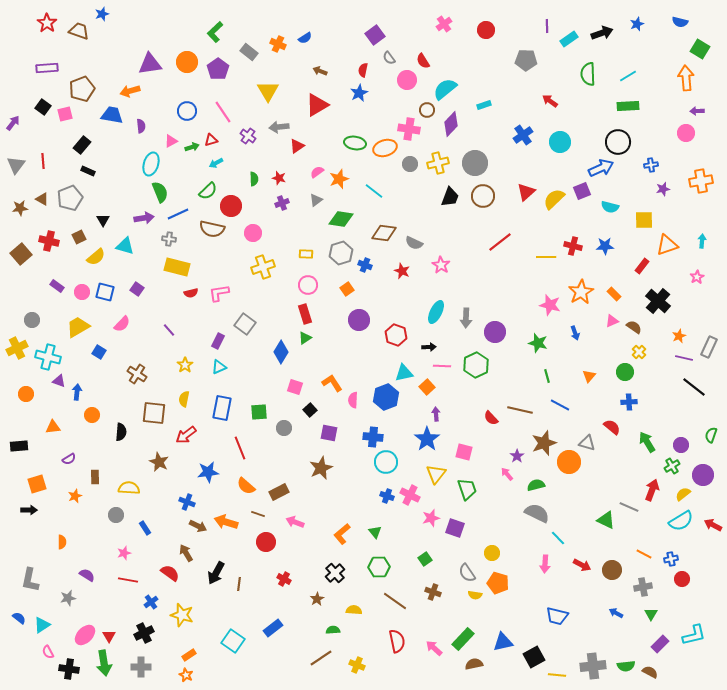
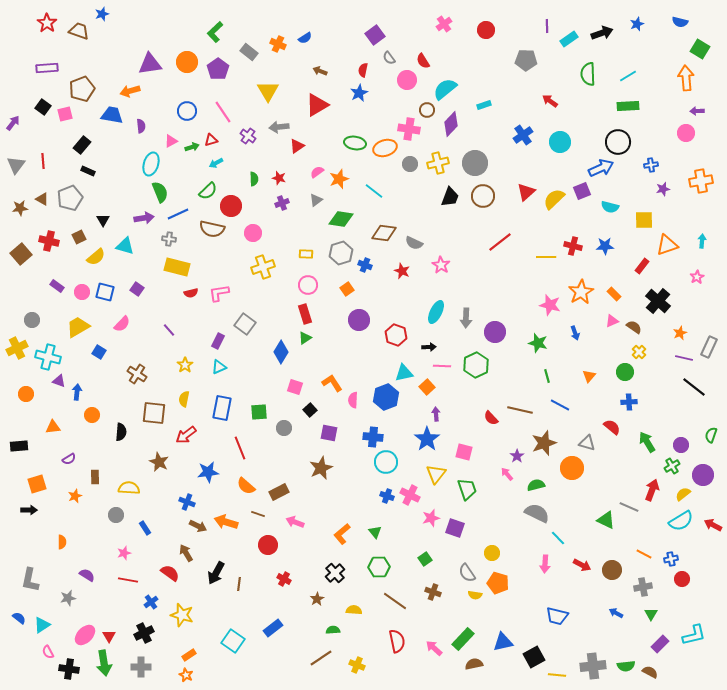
orange star at (679, 336): moved 1 px right, 3 px up
orange circle at (569, 462): moved 3 px right, 6 px down
red circle at (266, 542): moved 2 px right, 3 px down
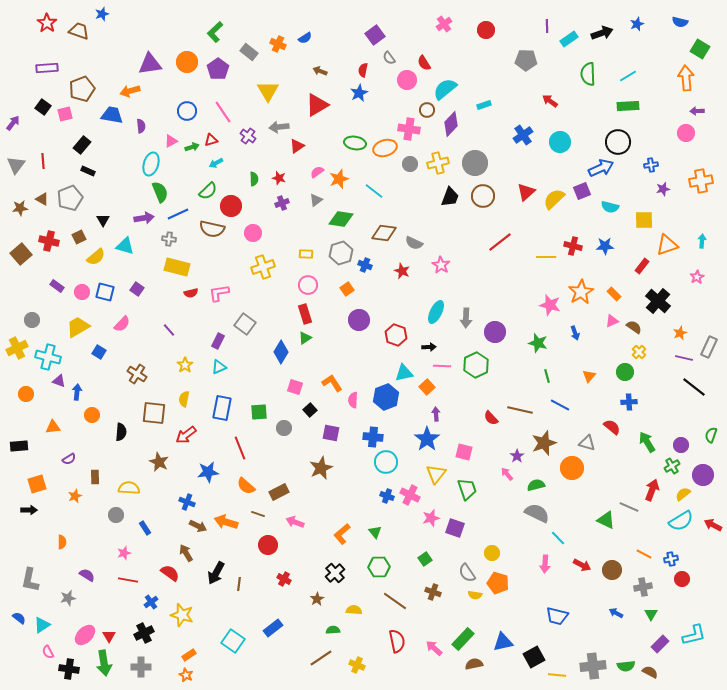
red semicircle at (423, 61): moved 1 px right, 2 px down
purple square at (329, 433): moved 2 px right
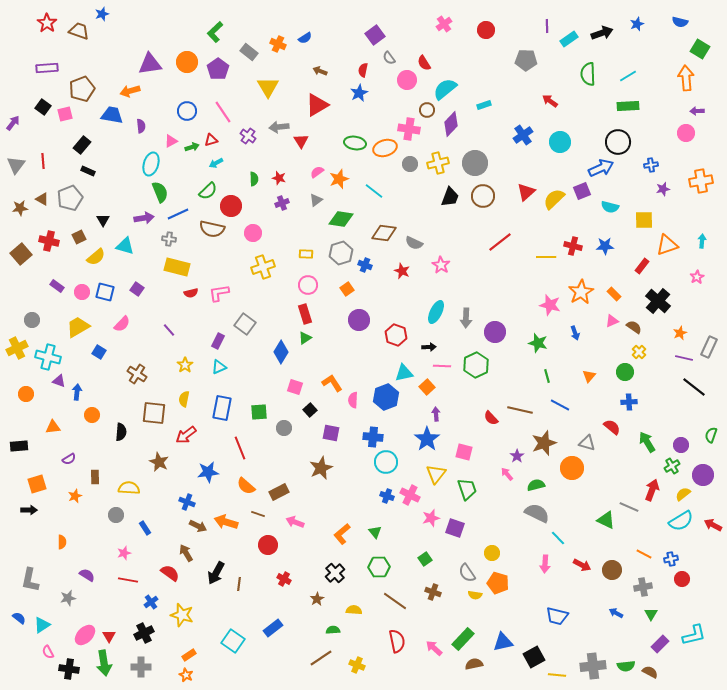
yellow triangle at (268, 91): moved 4 px up
red triangle at (297, 146): moved 4 px right, 5 px up; rotated 28 degrees counterclockwise
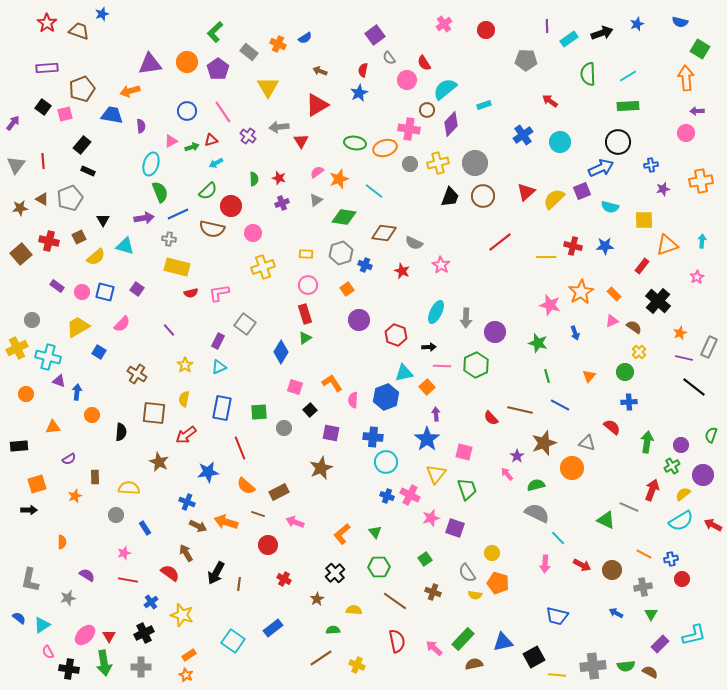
green diamond at (341, 219): moved 3 px right, 2 px up
green arrow at (647, 442): rotated 40 degrees clockwise
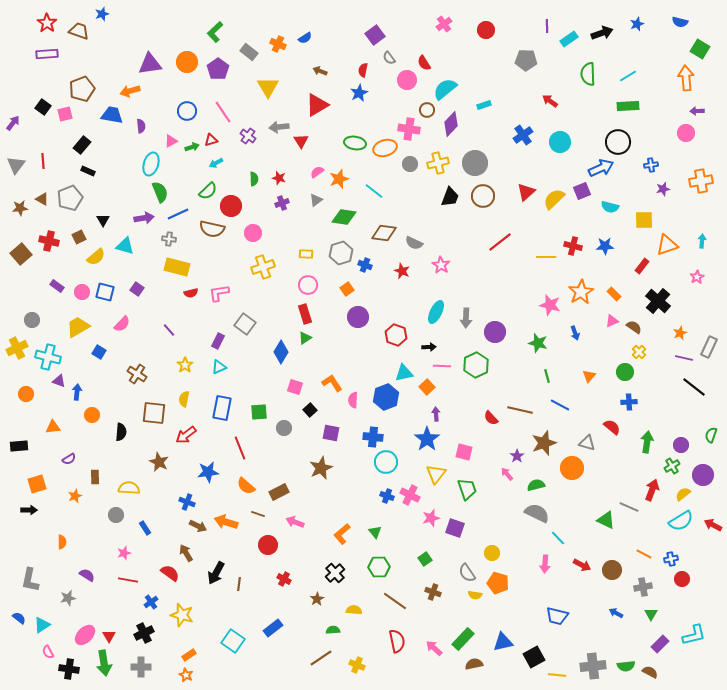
purple rectangle at (47, 68): moved 14 px up
purple circle at (359, 320): moved 1 px left, 3 px up
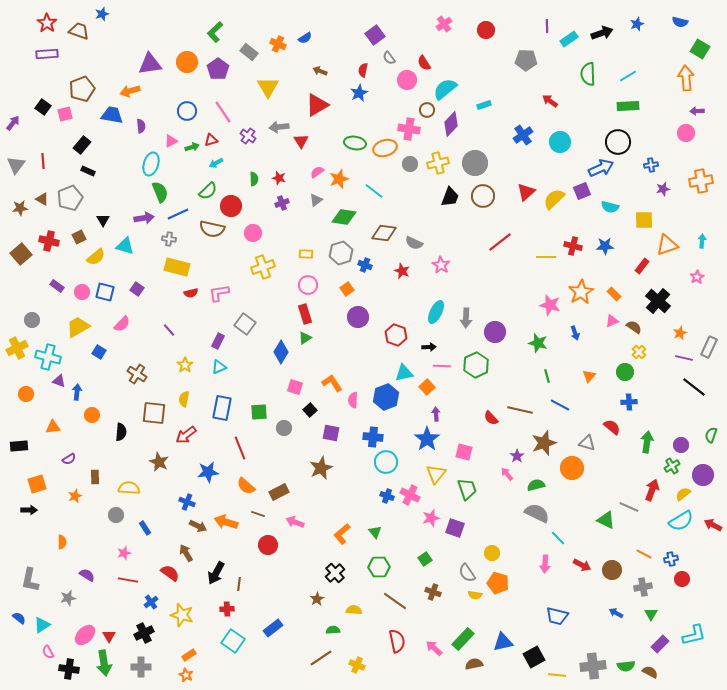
red cross at (284, 579): moved 57 px left, 30 px down; rotated 32 degrees counterclockwise
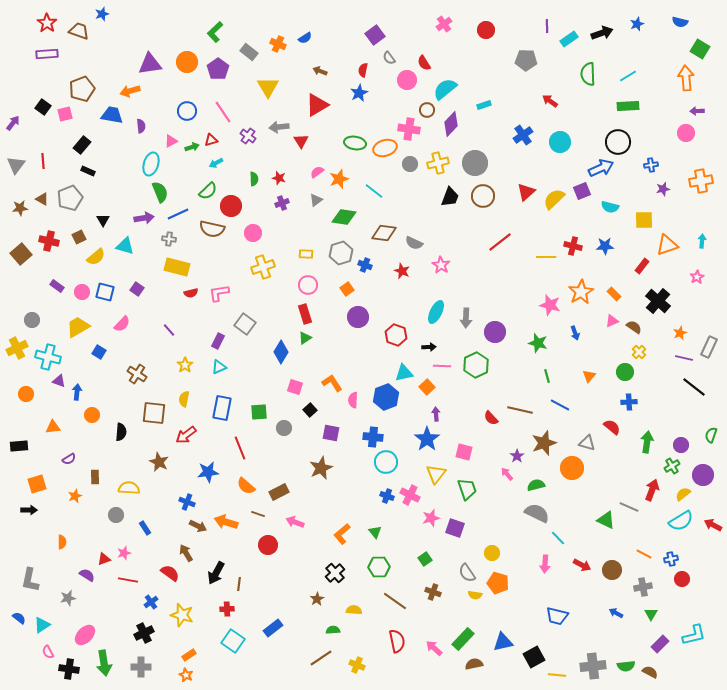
red triangle at (109, 636): moved 5 px left, 77 px up; rotated 40 degrees clockwise
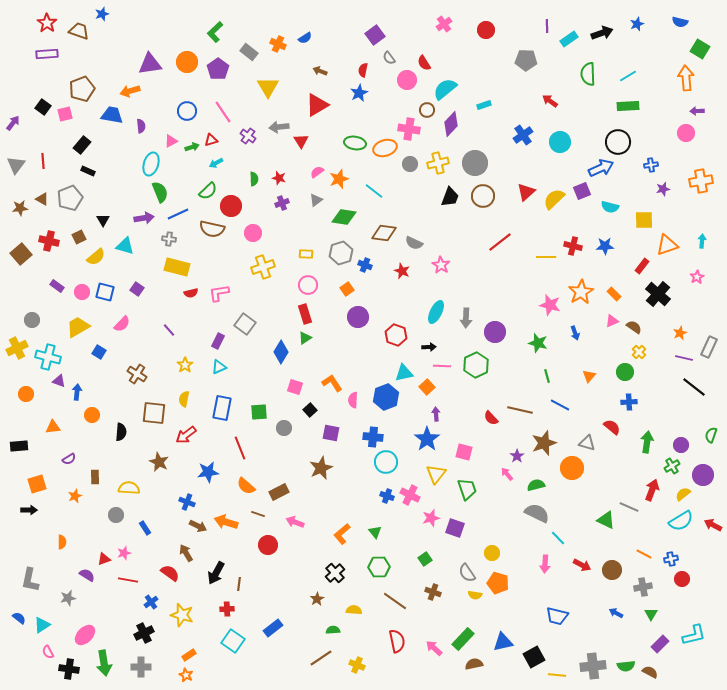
black cross at (658, 301): moved 7 px up
